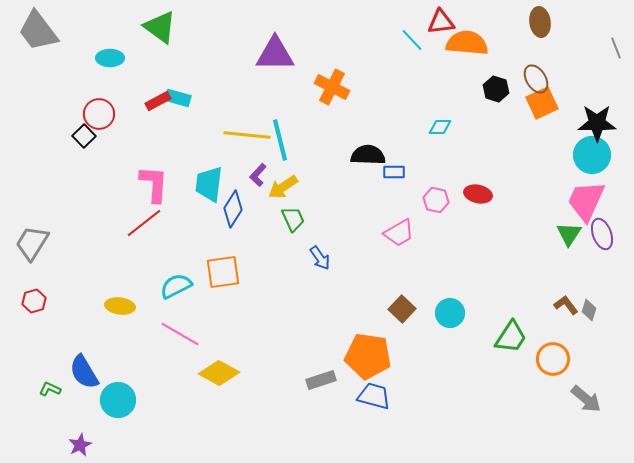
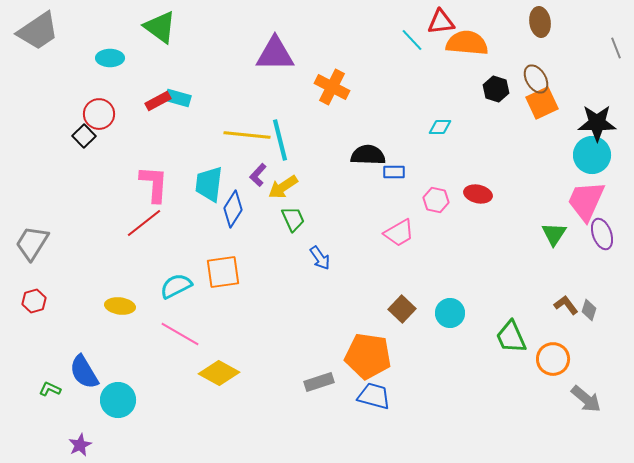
gray trapezoid at (38, 31): rotated 87 degrees counterclockwise
green triangle at (569, 234): moved 15 px left
green trapezoid at (511, 337): rotated 123 degrees clockwise
gray rectangle at (321, 380): moved 2 px left, 2 px down
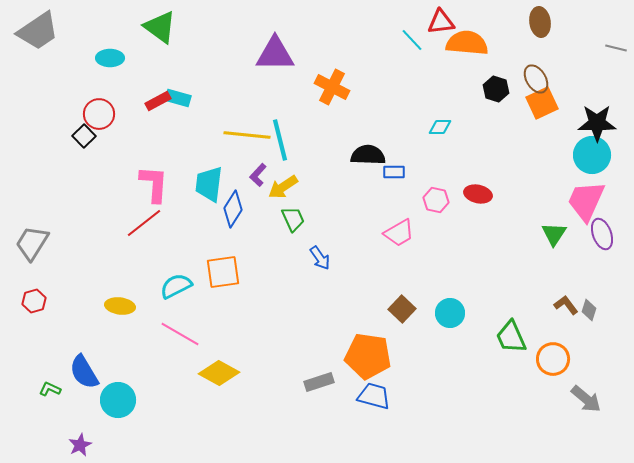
gray line at (616, 48): rotated 55 degrees counterclockwise
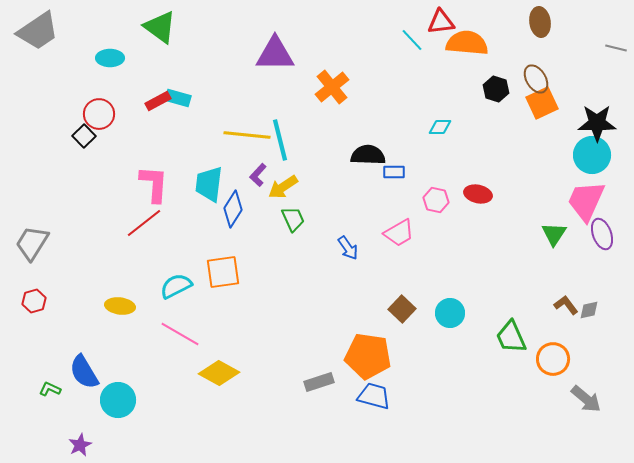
orange cross at (332, 87): rotated 24 degrees clockwise
blue arrow at (320, 258): moved 28 px right, 10 px up
gray diamond at (589, 310): rotated 60 degrees clockwise
